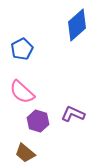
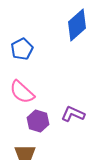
brown trapezoid: rotated 40 degrees counterclockwise
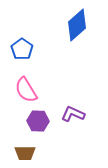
blue pentagon: rotated 10 degrees counterclockwise
pink semicircle: moved 4 px right, 2 px up; rotated 16 degrees clockwise
purple hexagon: rotated 15 degrees counterclockwise
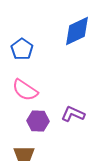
blue diamond: moved 6 px down; rotated 16 degrees clockwise
pink semicircle: moved 1 px left; rotated 24 degrees counterclockwise
brown trapezoid: moved 1 px left, 1 px down
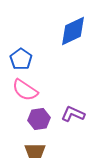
blue diamond: moved 4 px left
blue pentagon: moved 1 px left, 10 px down
purple hexagon: moved 1 px right, 2 px up; rotated 10 degrees counterclockwise
brown trapezoid: moved 11 px right, 3 px up
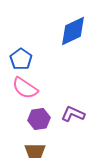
pink semicircle: moved 2 px up
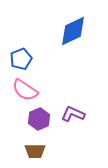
blue pentagon: rotated 15 degrees clockwise
pink semicircle: moved 2 px down
purple hexagon: rotated 15 degrees counterclockwise
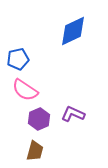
blue pentagon: moved 3 px left; rotated 10 degrees clockwise
brown trapezoid: rotated 75 degrees counterclockwise
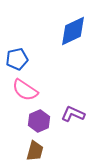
blue pentagon: moved 1 px left
purple hexagon: moved 2 px down
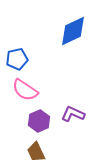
brown trapezoid: moved 1 px right, 1 px down; rotated 140 degrees clockwise
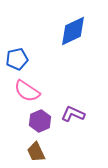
pink semicircle: moved 2 px right, 1 px down
purple hexagon: moved 1 px right
